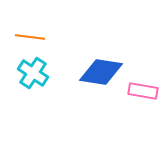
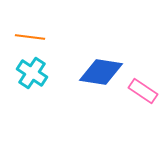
cyan cross: moved 1 px left
pink rectangle: rotated 24 degrees clockwise
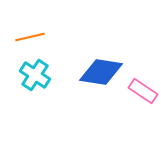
orange line: rotated 20 degrees counterclockwise
cyan cross: moved 3 px right, 2 px down
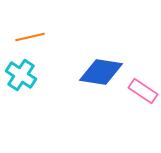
cyan cross: moved 14 px left
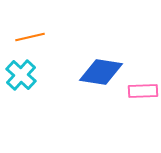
cyan cross: rotated 8 degrees clockwise
pink rectangle: rotated 36 degrees counterclockwise
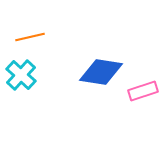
pink rectangle: rotated 16 degrees counterclockwise
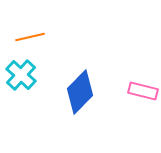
blue diamond: moved 21 px left, 20 px down; rotated 54 degrees counterclockwise
pink rectangle: rotated 32 degrees clockwise
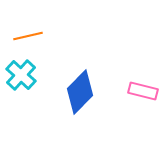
orange line: moved 2 px left, 1 px up
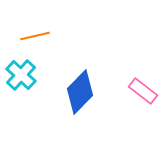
orange line: moved 7 px right
pink rectangle: rotated 24 degrees clockwise
